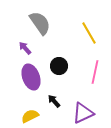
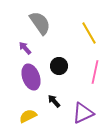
yellow semicircle: moved 2 px left
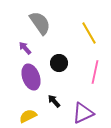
black circle: moved 3 px up
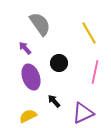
gray semicircle: moved 1 px down
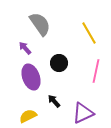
pink line: moved 1 px right, 1 px up
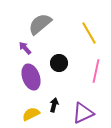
gray semicircle: rotated 95 degrees counterclockwise
black arrow: moved 4 px down; rotated 56 degrees clockwise
yellow semicircle: moved 3 px right, 2 px up
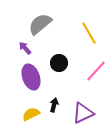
pink line: rotated 30 degrees clockwise
